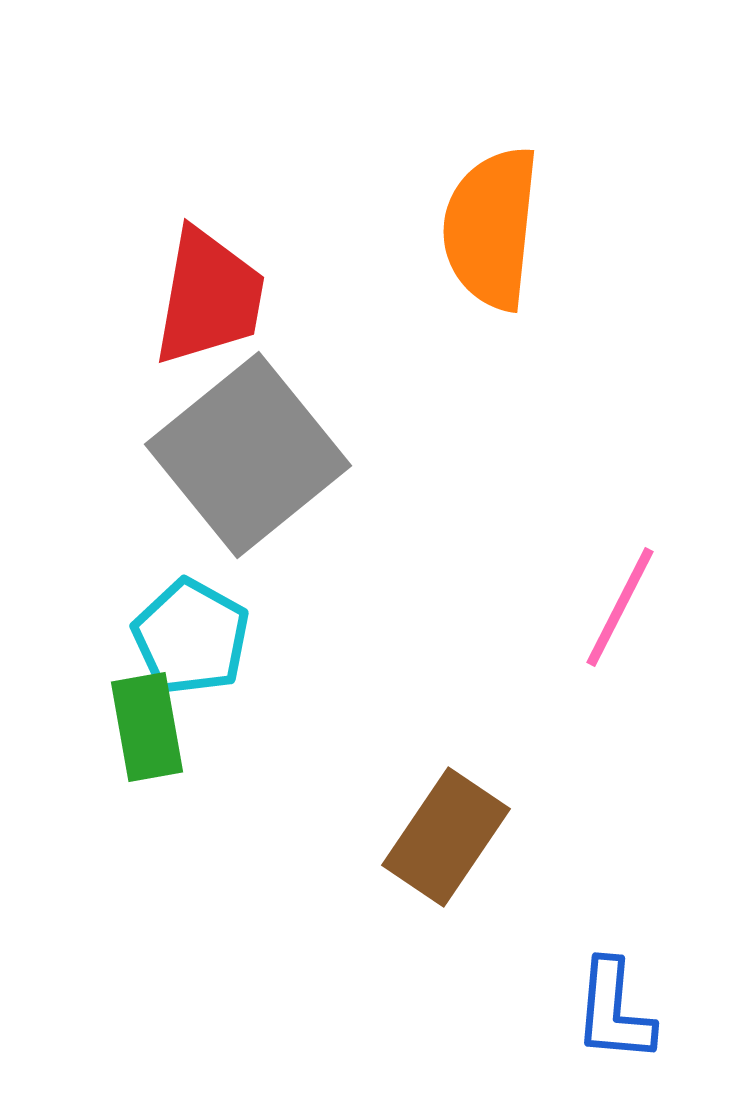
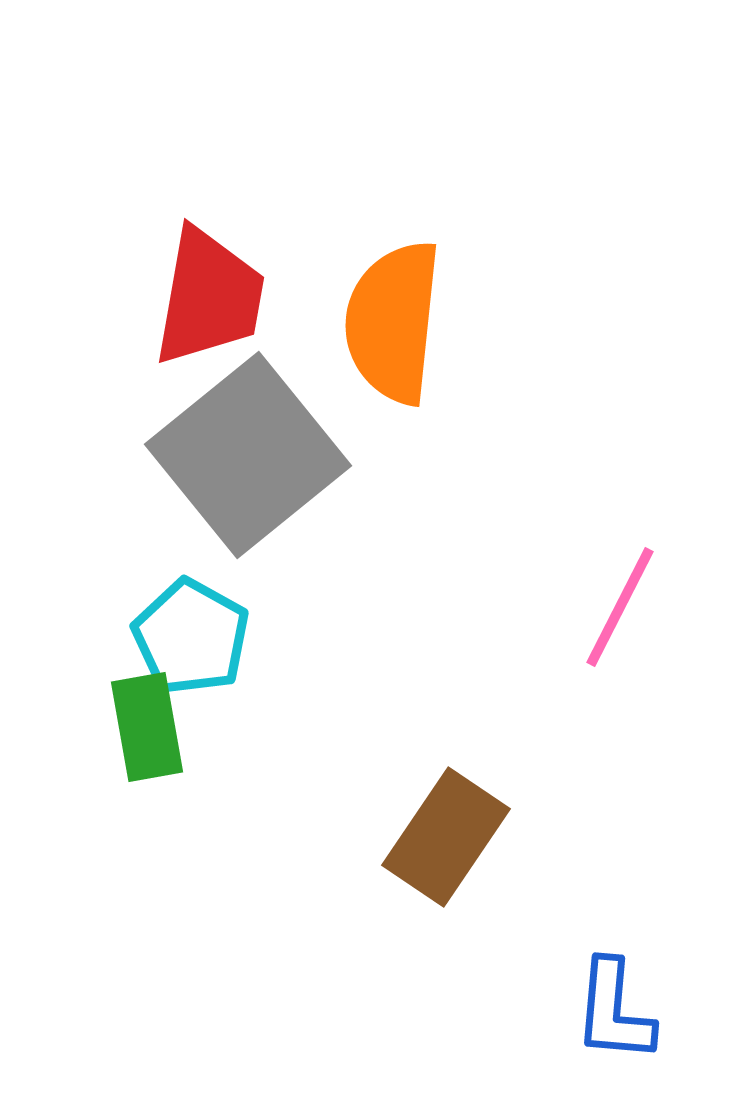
orange semicircle: moved 98 px left, 94 px down
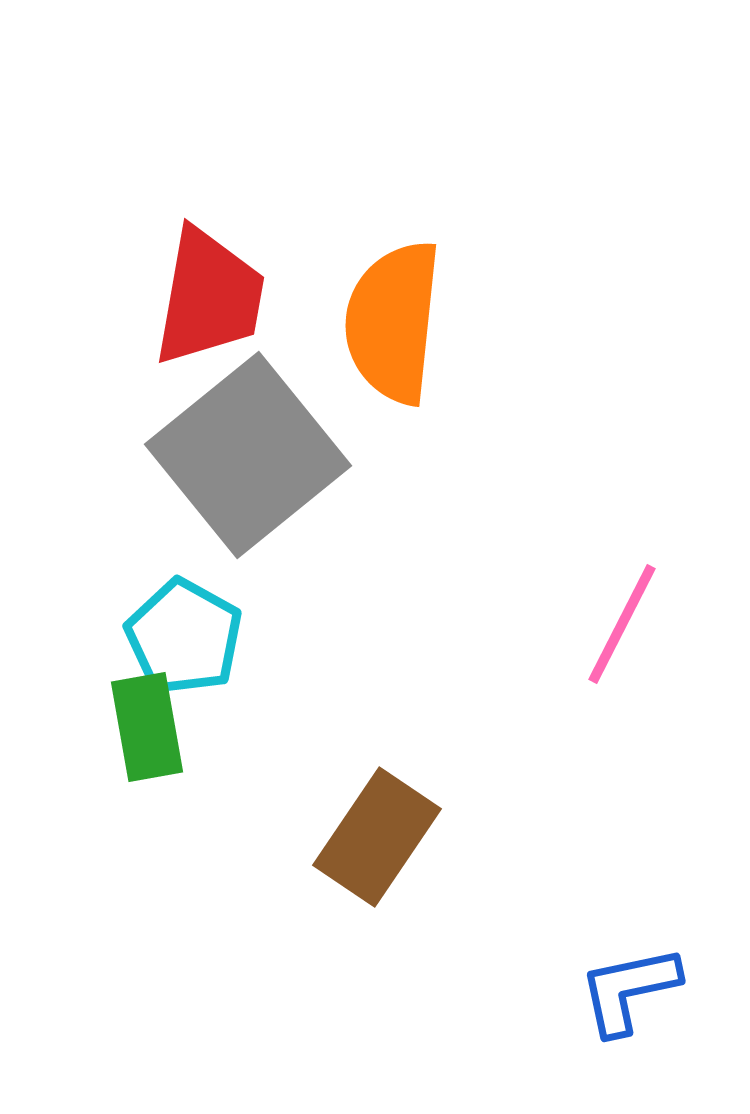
pink line: moved 2 px right, 17 px down
cyan pentagon: moved 7 px left
brown rectangle: moved 69 px left
blue L-shape: moved 15 px right, 21 px up; rotated 73 degrees clockwise
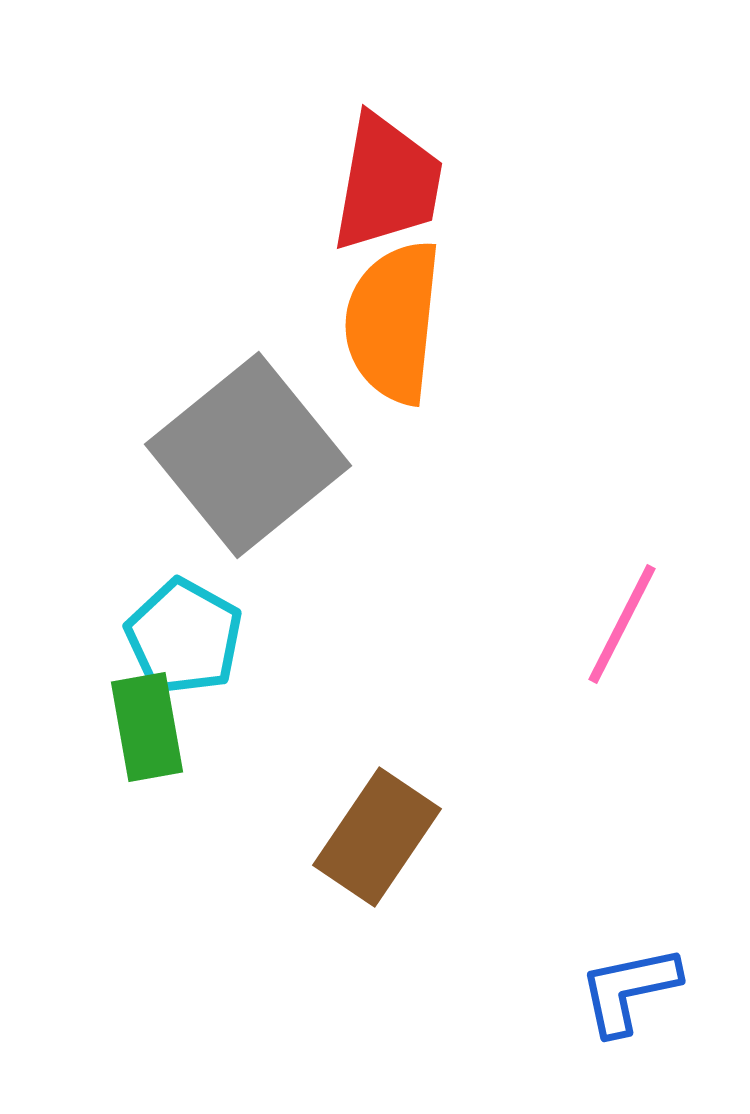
red trapezoid: moved 178 px right, 114 px up
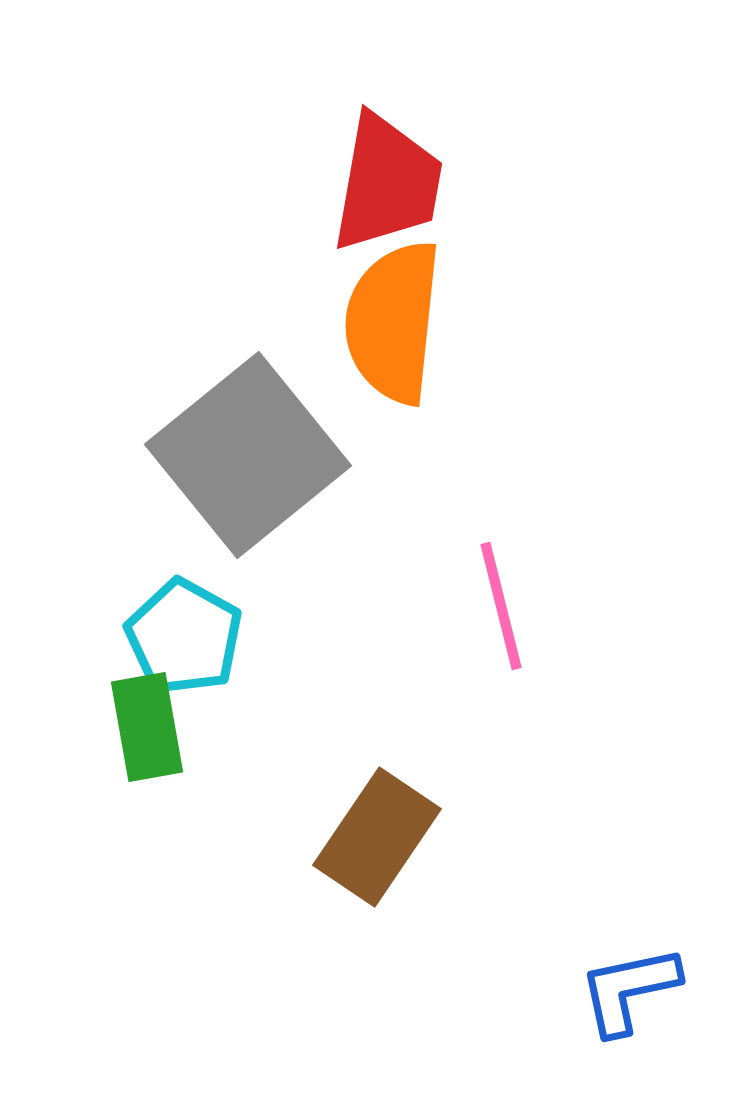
pink line: moved 121 px left, 18 px up; rotated 41 degrees counterclockwise
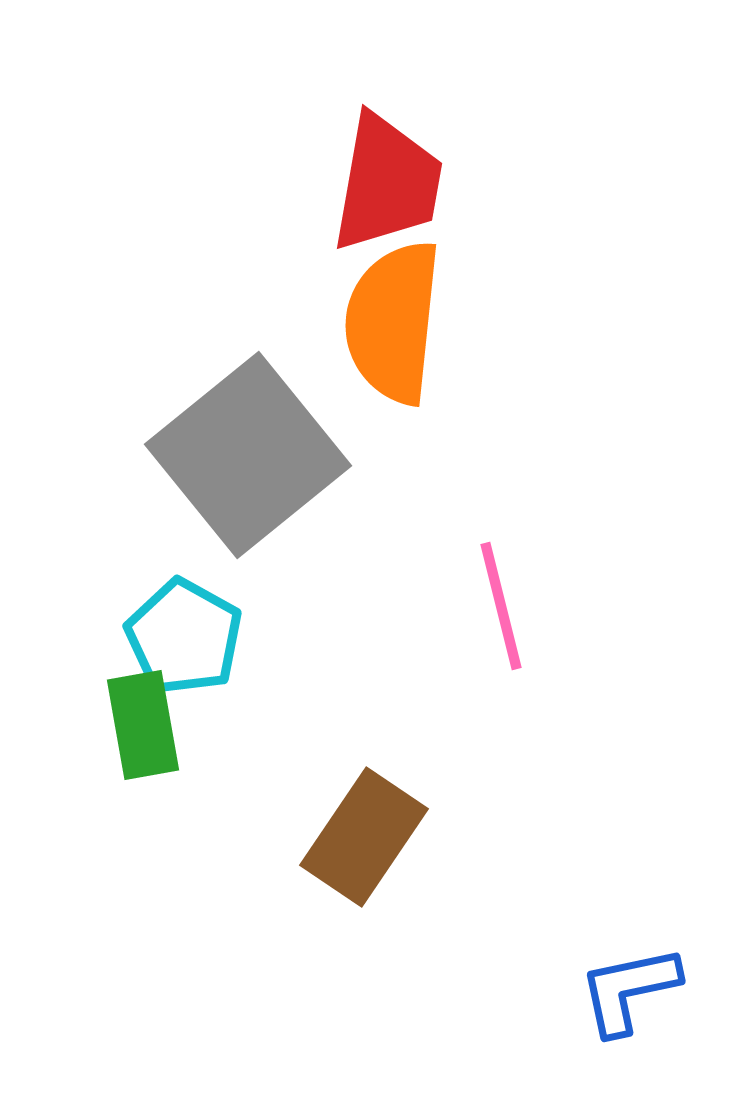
green rectangle: moved 4 px left, 2 px up
brown rectangle: moved 13 px left
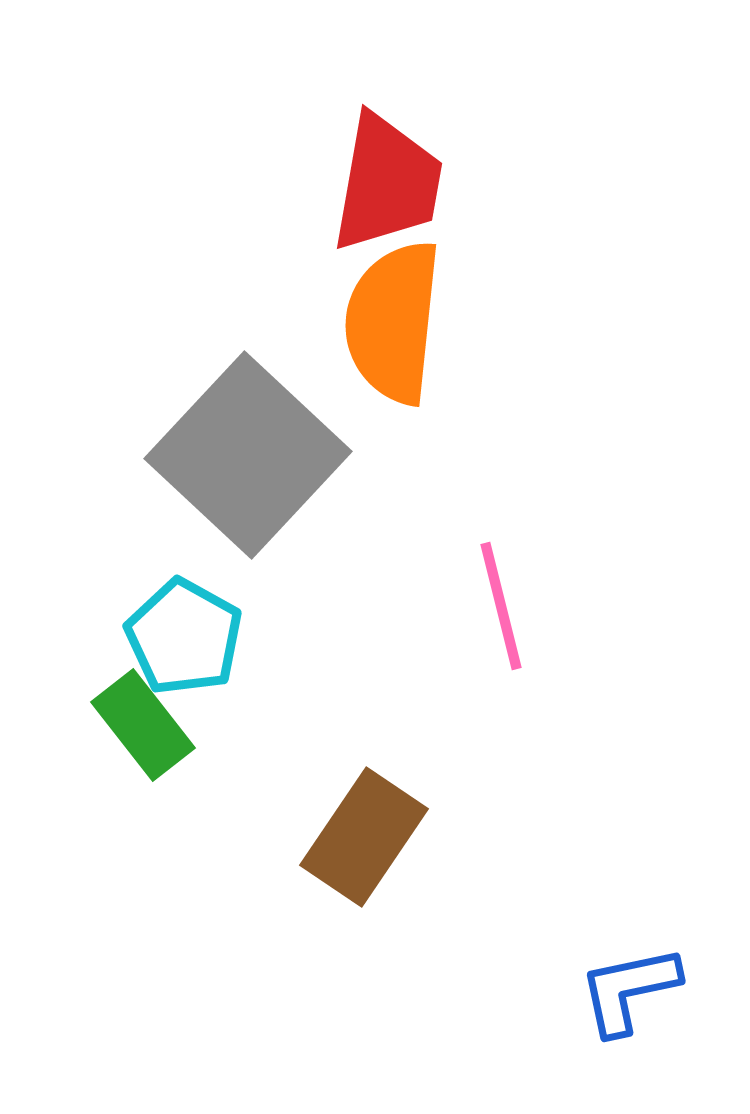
gray square: rotated 8 degrees counterclockwise
green rectangle: rotated 28 degrees counterclockwise
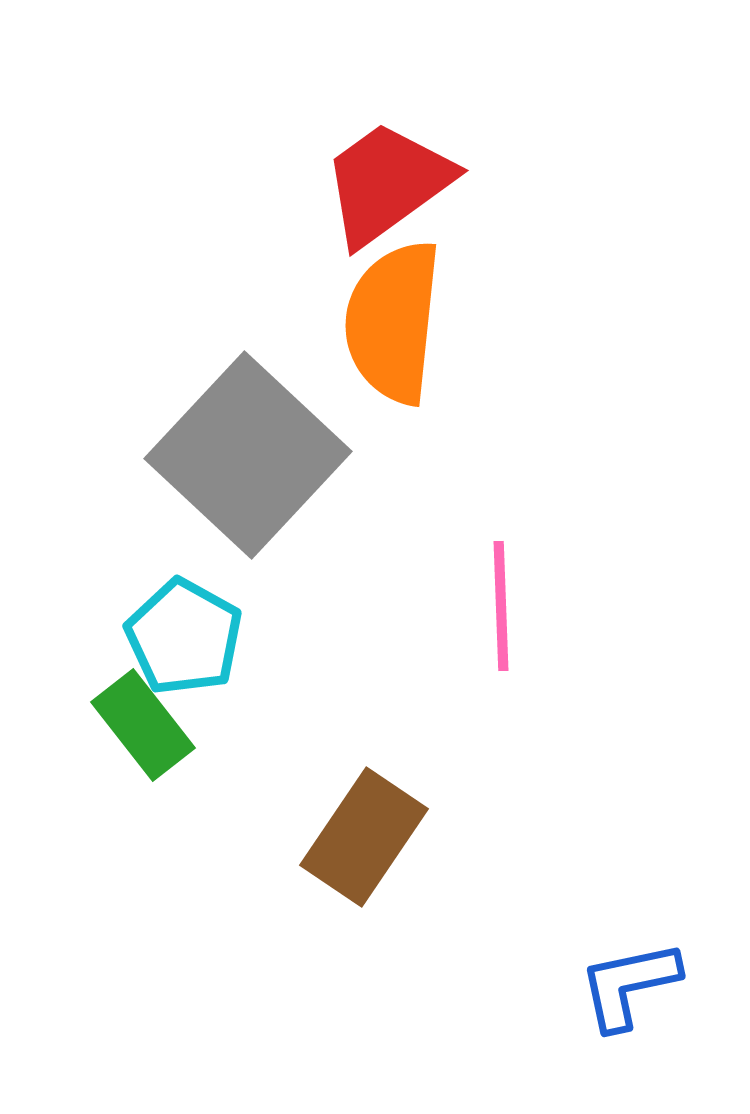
red trapezoid: rotated 136 degrees counterclockwise
pink line: rotated 12 degrees clockwise
blue L-shape: moved 5 px up
